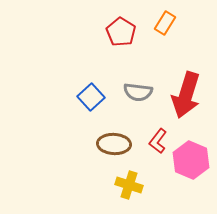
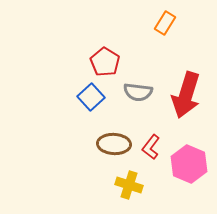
red pentagon: moved 16 px left, 30 px down
red L-shape: moved 7 px left, 6 px down
pink hexagon: moved 2 px left, 4 px down
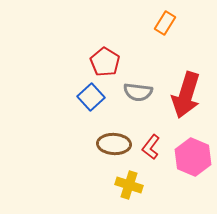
pink hexagon: moved 4 px right, 7 px up
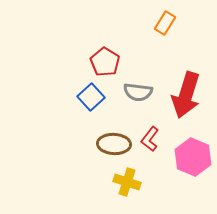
red L-shape: moved 1 px left, 8 px up
yellow cross: moved 2 px left, 3 px up
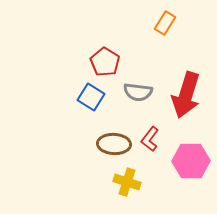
blue square: rotated 16 degrees counterclockwise
pink hexagon: moved 2 px left, 4 px down; rotated 24 degrees counterclockwise
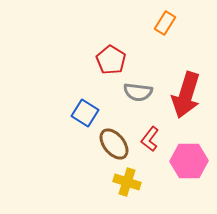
red pentagon: moved 6 px right, 2 px up
blue square: moved 6 px left, 16 px down
brown ellipse: rotated 48 degrees clockwise
pink hexagon: moved 2 px left
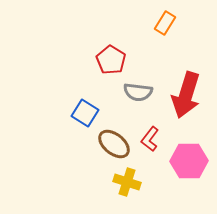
brown ellipse: rotated 12 degrees counterclockwise
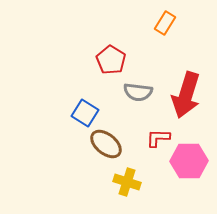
red L-shape: moved 8 px right, 1 px up; rotated 55 degrees clockwise
brown ellipse: moved 8 px left
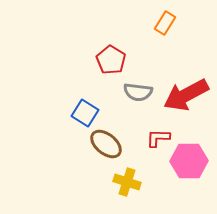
red arrow: rotated 45 degrees clockwise
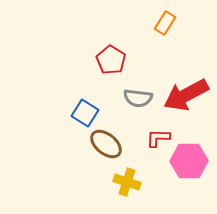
gray semicircle: moved 6 px down
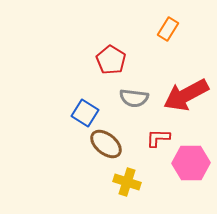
orange rectangle: moved 3 px right, 6 px down
gray semicircle: moved 4 px left
pink hexagon: moved 2 px right, 2 px down
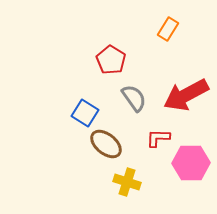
gray semicircle: rotated 132 degrees counterclockwise
